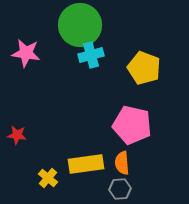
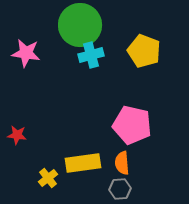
yellow pentagon: moved 17 px up
yellow rectangle: moved 3 px left, 1 px up
yellow cross: rotated 12 degrees clockwise
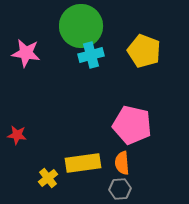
green circle: moved 1 px right, 1 px down
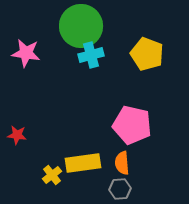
yellow pentagon: moved 3 px right, 3 px down
yellow cross: moved 4 px right, 3 px up
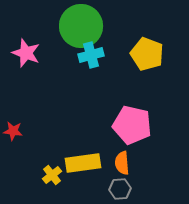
pink star: rotated 12 degrees clockwise
red star: moved 4 px left, 4 px up
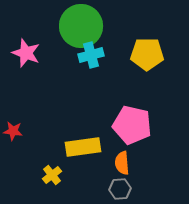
yellow pentagon: rotated 20 degrees counterclockwise
yellow rectangle: moved 16 px up
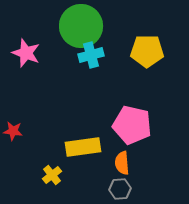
yellow pentagon: moved 3 px up
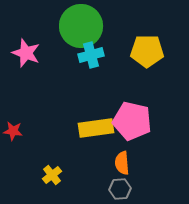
pink pentagon: moved 4 px up
yellow rectangle: moved 13 px right, 19 px up
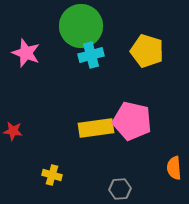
yellow pentagon: rotated 16 degrees clockwise
orange semicircle: moved 52 px right, 5 px down
yellow cross: rotated 36 degrees counterclockwise
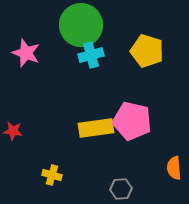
green circle: moved 1 px up
gray hexagon: moved 1 px right
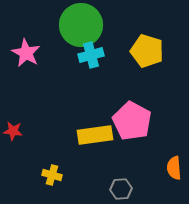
pink star: rotated 8 degrees clockwise
pink pentagon: rotated 15 degrees clockwise
yellow rectangle: moved 1 px left, 7 px down
